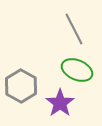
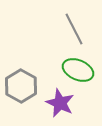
green ellipse: moved 1 px right
purple star: rotated 12 degrees counterclockwise
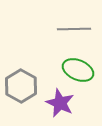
gray line: rotated 64 degrees counterclockwise
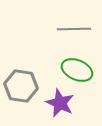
green ellipse: moved 1 px left
gray hexagon: rotated 20 degrees counterclockwise
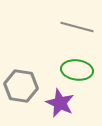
gray line: moved 3 px right, 2 px up; rotated 16 degrees clockwise
green ellipse: rotated 16 degrees counterclockwise
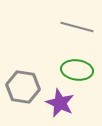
gray hexagon: moved 2 px right, 1 px down
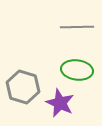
gray line: rotated 16 degrees counterclockwise
gray hexagon: rotated 8 degrees clockwise
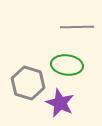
green ellipse: moved 10 px left, 5 px up
gray hexagon: moved 5 px right, 4 px up
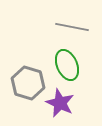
gray line: moved 5 px left; rotated 12 degrees clockwise
green ellipse: rotated 60 degrees clockwise
